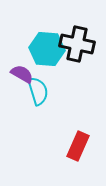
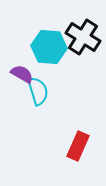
black cross: moved 6 px right, 7 px up; rotated 20 degrees clockwise
cyan hexagon: moved 2 px right, 2 px up
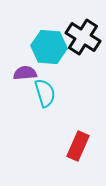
purple semicircle: moved 3 px right, 1 px up; rotated 35 degrees counterclockwise
cyan semicircle: moved 7 px right, 2 px down
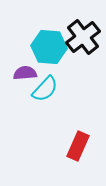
black cross: rotated 20 degrees clockwise
cyan semicircle: moved 4 px up; rotated 60 degrees clockwise
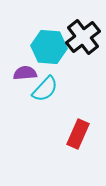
red rectangle: moved 12 px up
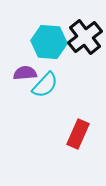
black cross: moved 2 px right
cyan hexagon: moved 5 px up
cyan semicircle: moved 4 px up
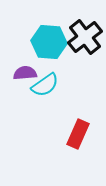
cyan semicircle: rotated 12 degrees clockwise
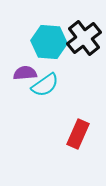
black cross: moved 1 px left, 1 px down
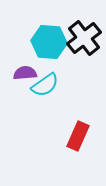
red rectangle: moved 2 px down
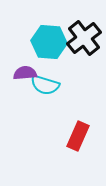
cyan semicircle: rotated 52 degrees clockwise
